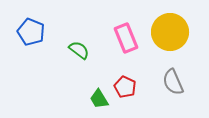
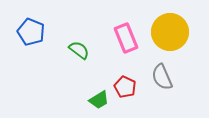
gray semicircle: moved 11 px left, 5 px up
green trapezoid: moved 1 px down; rotated 90 degrees counterclockwise
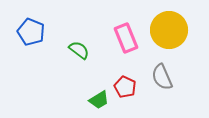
yellow circle: moved 1 px left, 2 px up
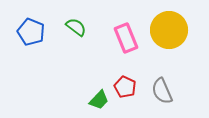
green semicircle: moved 3 px left, 23 px up
gray semicircle: moved 14 px down
green trapezoid: rotated 15 degrees counterclockwise
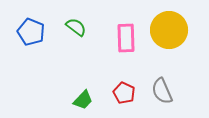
pink rectangle: rotated 20 degrees clockwise
red pentagon: moved 1 px left, 6 px down
green trapezoid: moved 16 px left
